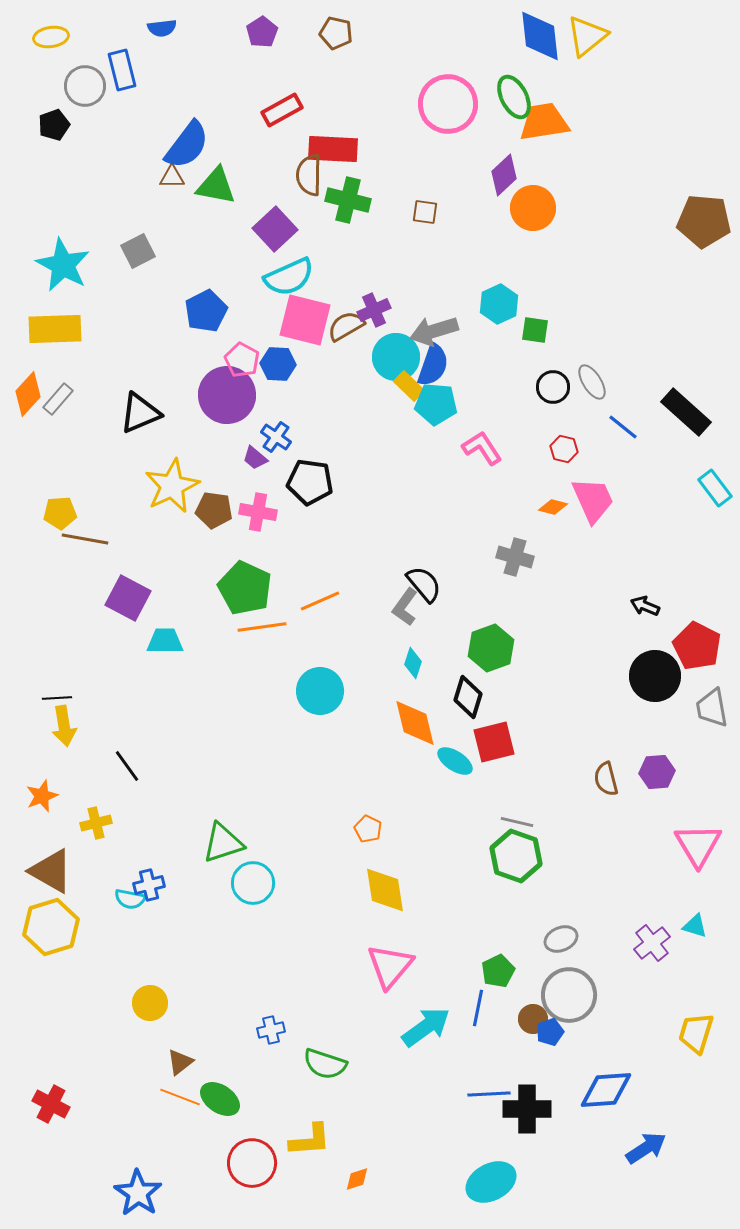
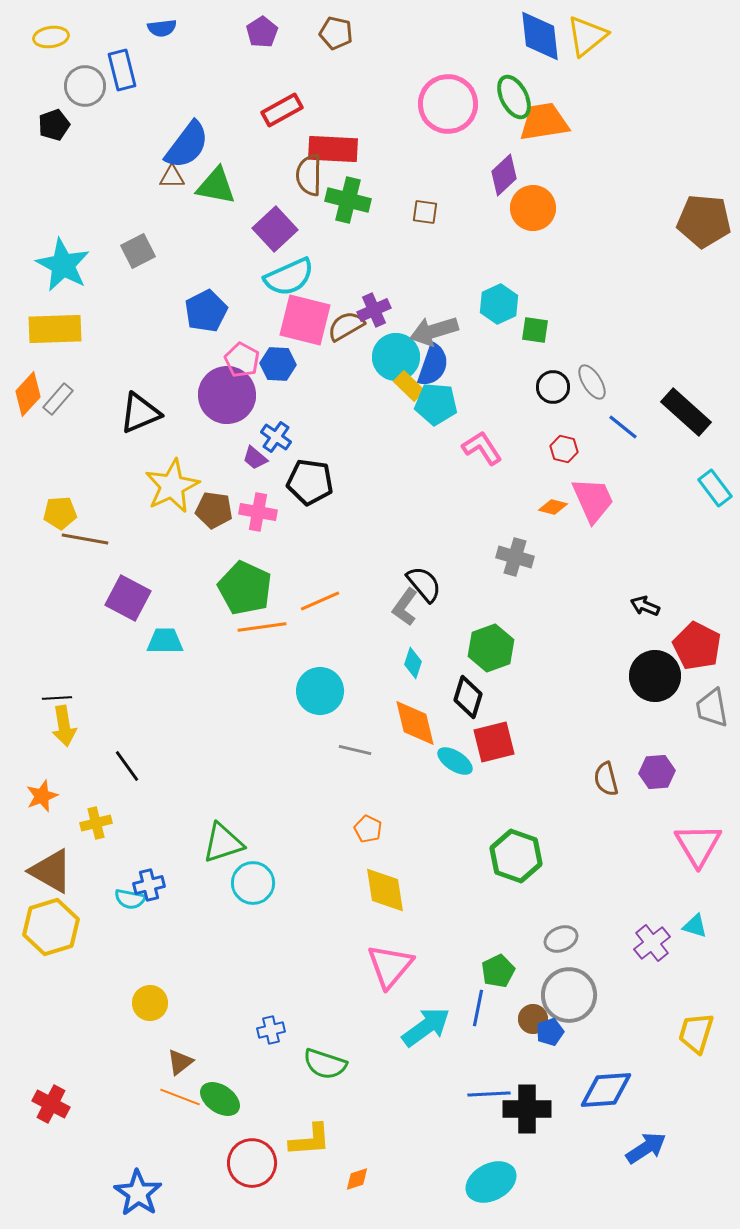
gray line at (517, 822): moved 162 px left, 72 px up
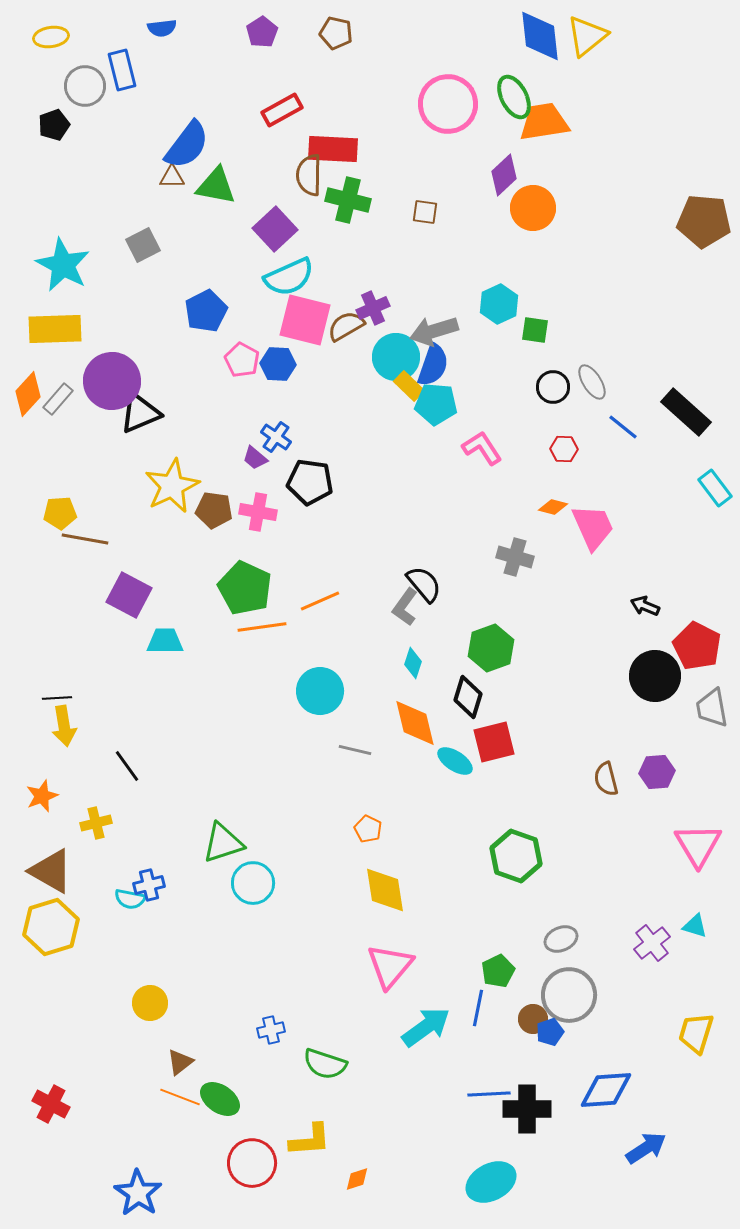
gray square at (138, 251): moved 5 px right, 6 px up
purple cross at (374, 310): moved 1 px left, 2 px up
purple circle at (227, 395): moved 115 px left, 14 px up
red hexagon at (564, 449): rotated 12 degrees counterclockwise
pink trapezoid at (593, 500): moved 27 px down
purple square at (128, 598): moved 1 px right, 3 px up
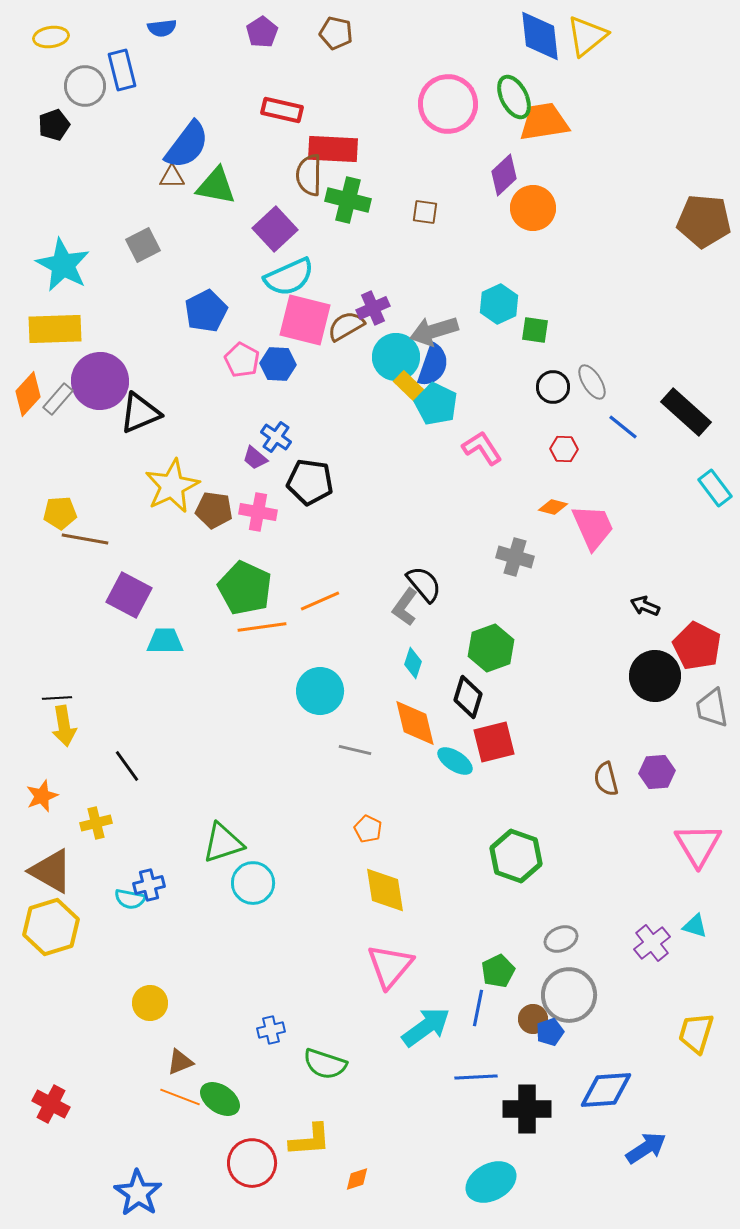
red rectangle at (282, 110): rotated 42 degrees clockwise
purple circle at (112, 381): moved 12 px left
cyan pentagon at (436, 404): rotated 21 degrees clockwise
brown triangle at (180, 1062): rotated 16 degrees clockwise
blue line at (489, 1094): moved 13 px left, 17 px up
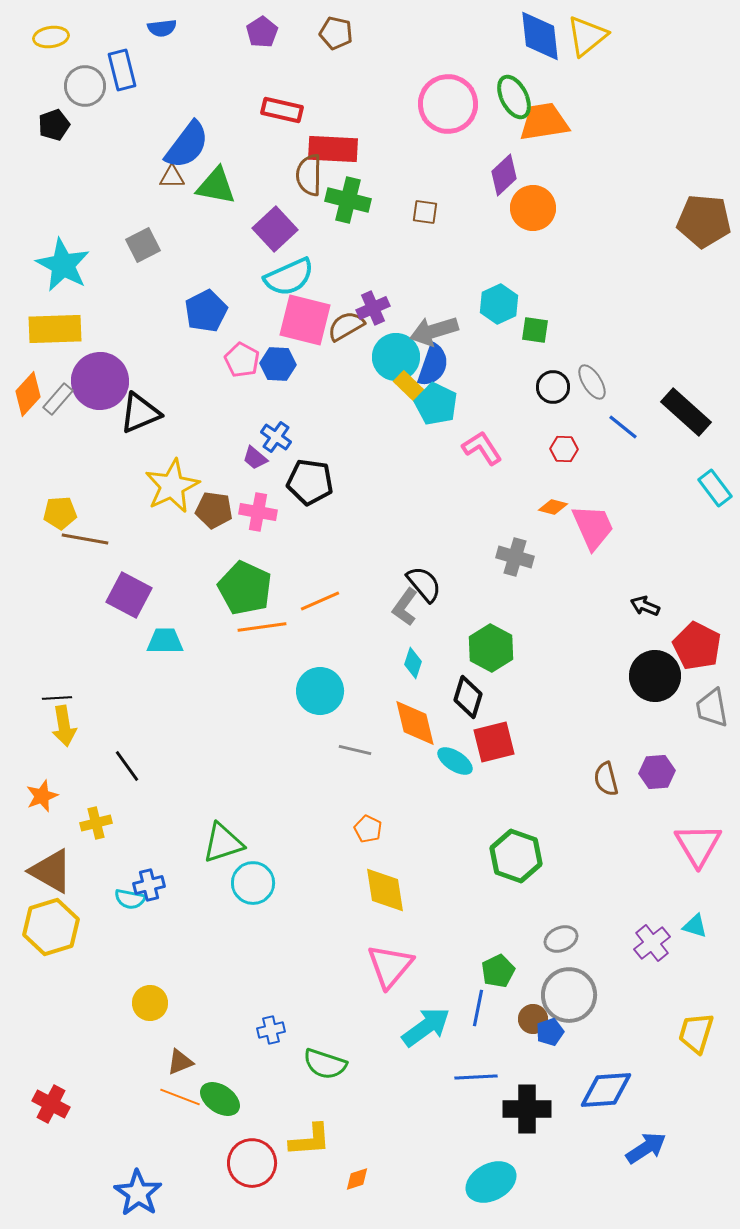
green hexagon at (491, 648): rotated 12 degrees counterclockwise
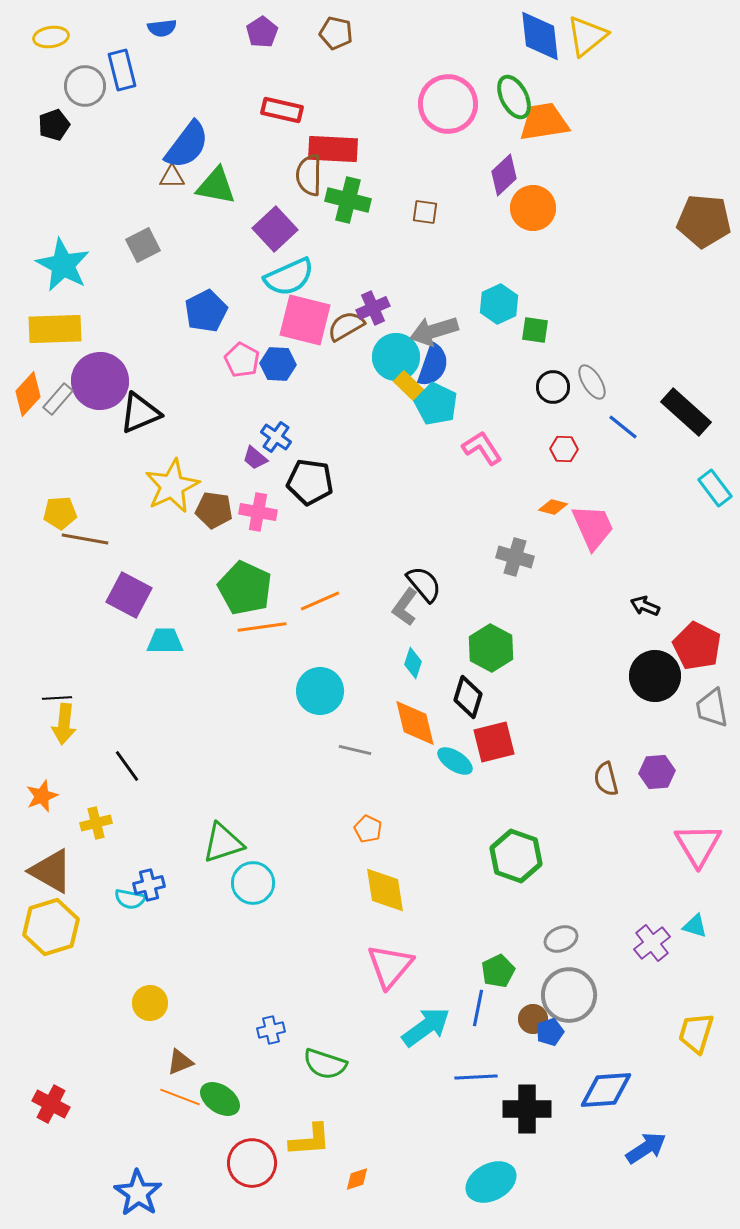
yellow arrow at (64, 726): moved 2 px up; rotated 15 degrees clockwise
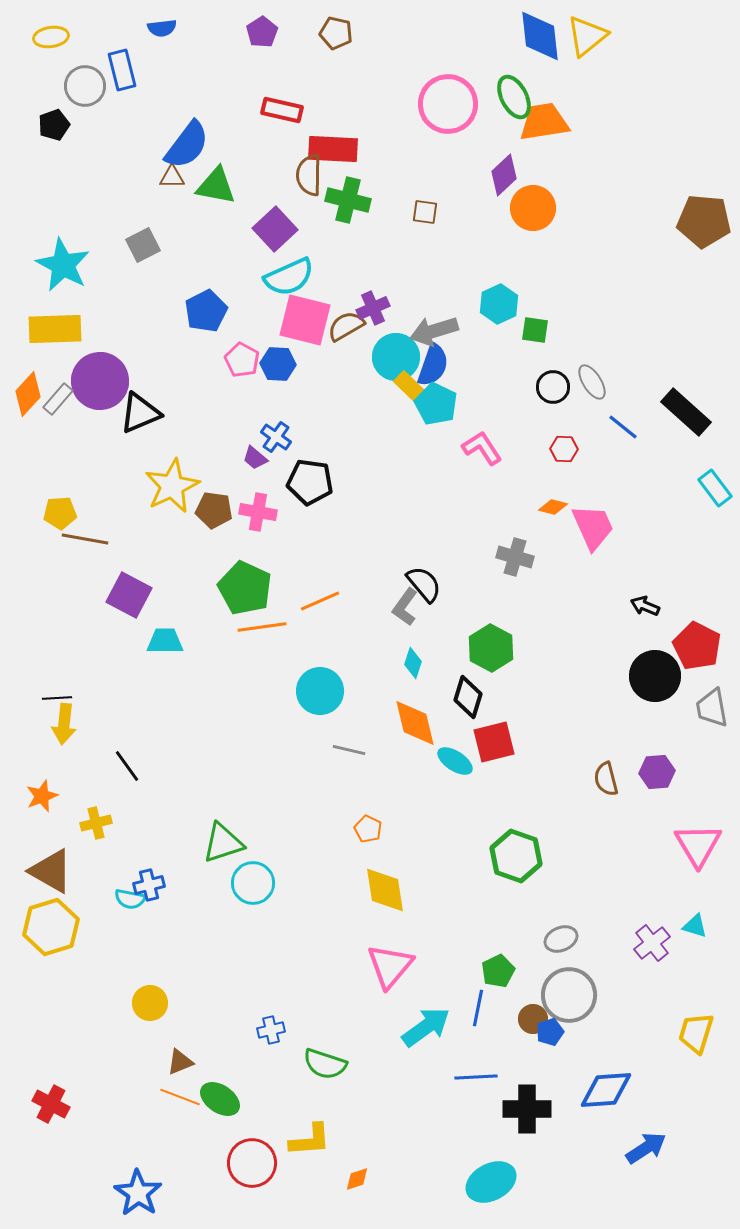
gray line at (355, 750): moved 6 px left
